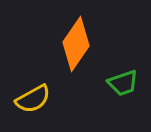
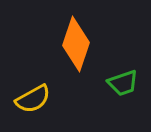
orange diamond: rotated 16 degrees counterclockwise
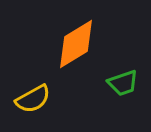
orange diamond: rotated 40 degrees clockwise
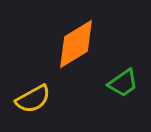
green trapezoid: rotated 16 degrees counterclockwise
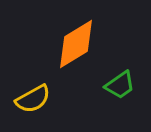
green trapezoid: moved 3 px left, 2 px down
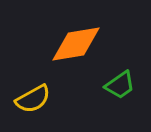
orange diamond: rotated 22 degrees clockwise
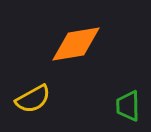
green trapezoid: moved 8 px right, 21 px down; rotated 124 degrees clockwise
